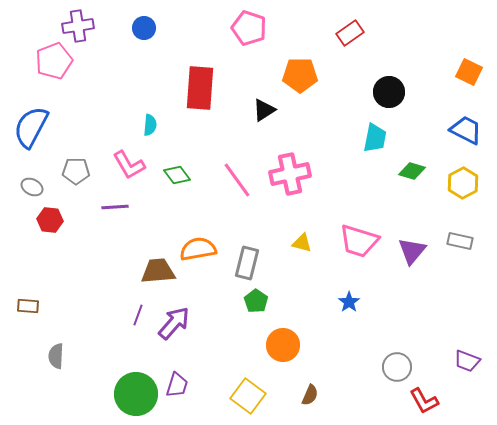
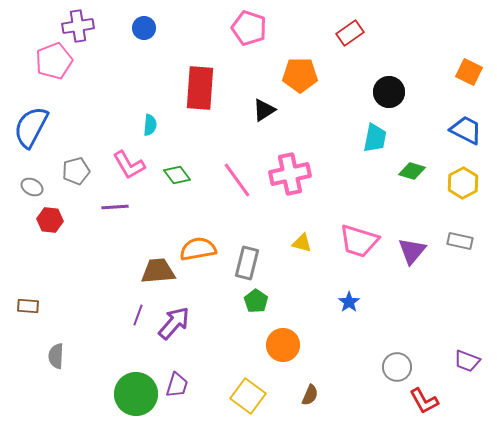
gray pentagon at (76, 171): rotated 16 degrees counterclockwise
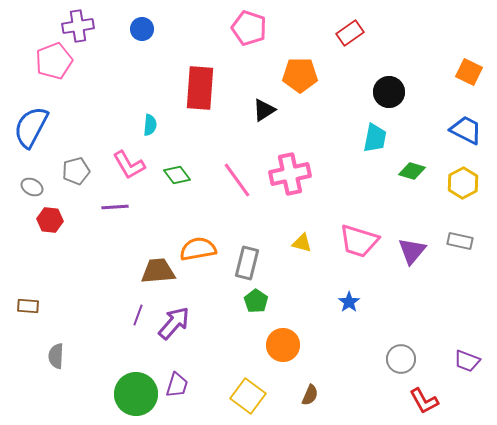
blue circle at (144, 28): moved 2 px left, 1 px down
gray circle at (397, 367): moved 4 px right, 8 px up
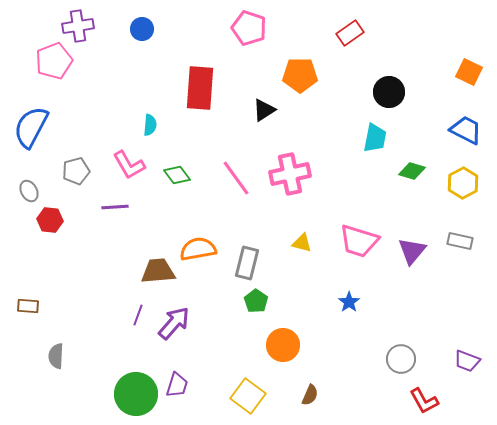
pink line at (237, 180): moved 1 px left, 2 px up
gray ellipse at (32, 187): moved 3 px left, 4 px down; rotated 35 degrees clockwise
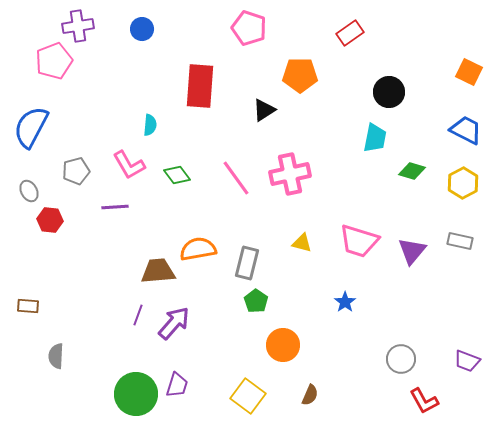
red rectangle at (200, 88): moved 2 px up
blue star at (349, 302): moved 4 px left
